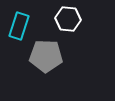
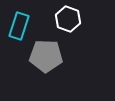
white hexagon: rotated 15 degrees clockwise
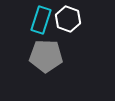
cyan rectangle: moved 22 px right, 6 px up
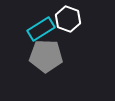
cyan rectangle: moved 9 px down; rotated 40 degrees clockwise
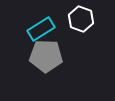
white hexagon: moved 13 px right
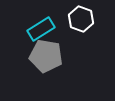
gray pentagon: rotated 8 degrees clockwise
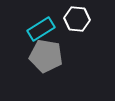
white hexagon: moved 4 px left; rotated 15 degrees counterclockwise
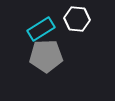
gray pentagon: rotated 12 degrees counterclockwise
